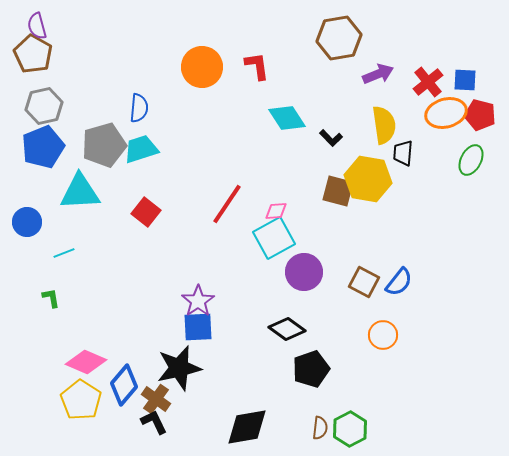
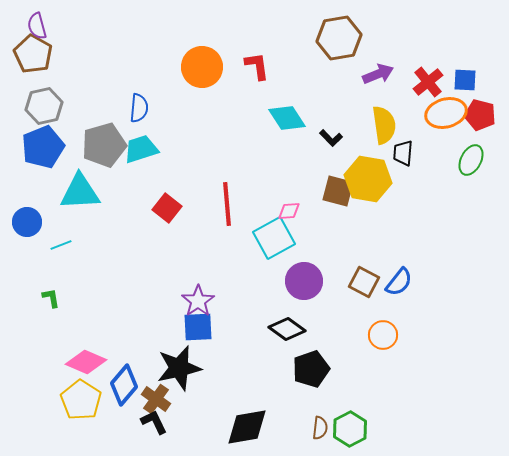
red line at (227, 204): rotated 39 degrees counterclockwise
pink diamond at (276, 211): moved 13 px right
red square at (146, 212): moved 21 px right, 4 px up
cyan line at (64, 253): moved 3 px left, 8 px up
purple circle at (304, 272): moved 9 px down
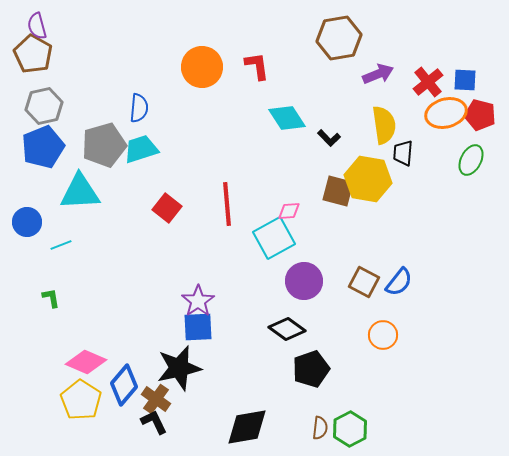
black L-shape at (331, 138): moved 2 px left
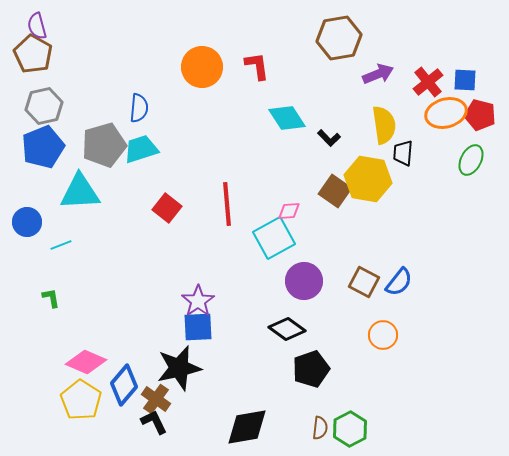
brown square at (338, 191): moved 3 px left; rotated 20 degrees clockwise
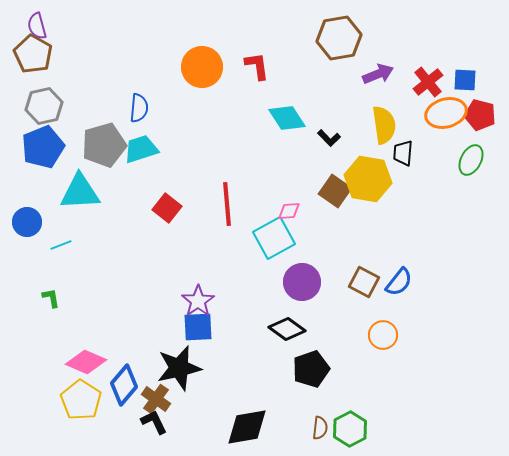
purple circle at (304, 281): moved 2 px left, 1 px down
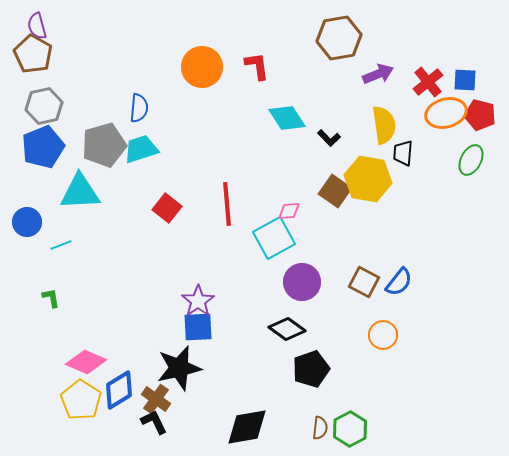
blue diamond at (124, 385): moved 5 px left, 5 px down; rotated 18 degrees clockwise
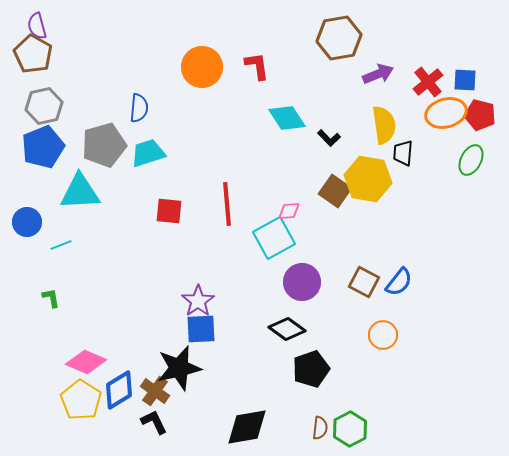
cyan trapezoid at (141, 149): moved 7 px right, 4 px down
red square at (167, 208): moved 2 px right, 3 px down; rotated 32 degrees counterclockwise
blue square at (198, 327): moved 3 px right, 2 px down
brown cross at (156, 399): moved 1 px left, 8 px up
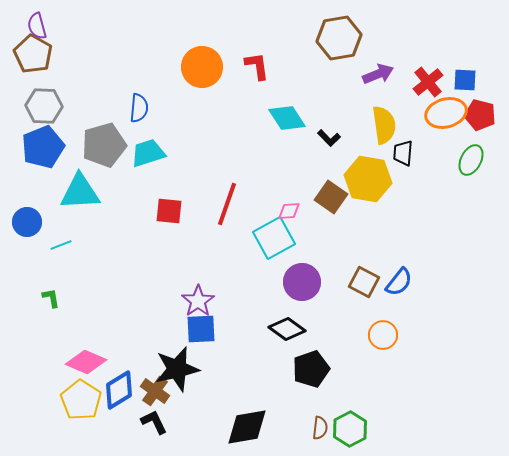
gray hexagon at (44, 106): rotated 15 degrees clockwise
brown square at (335, 191): moved 4 px left, 6 px down
red line at (227, 204): rotated 24 degrees clockwise
black star at (179, 368): moved 2 px left, 1 px down
